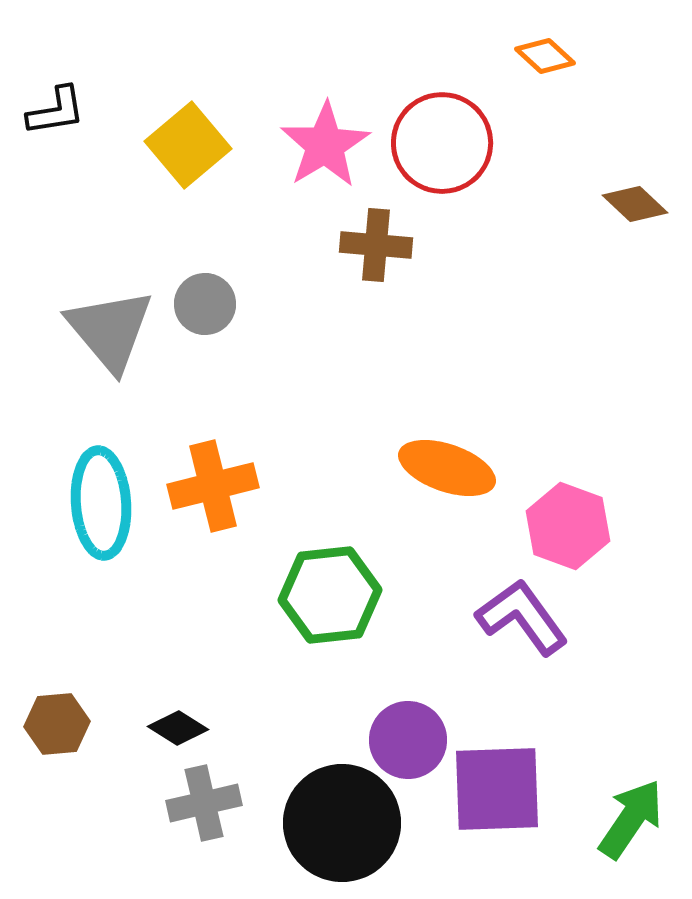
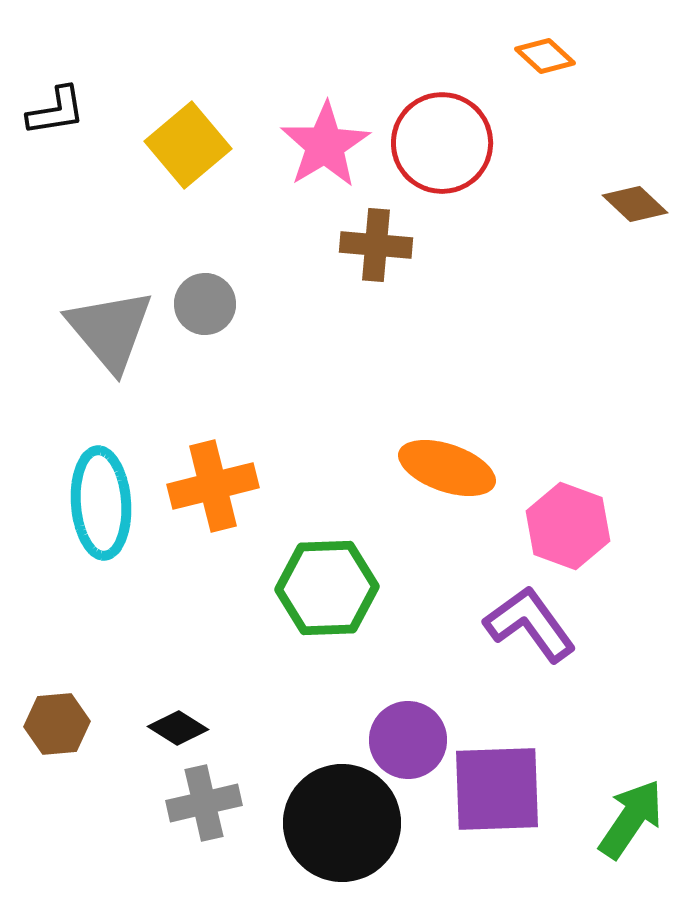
green hexagon: moved 3 px left, 7 px up; rotated 4 degrees clockwise
purple L-shape: moved 8 px right, 7 px down
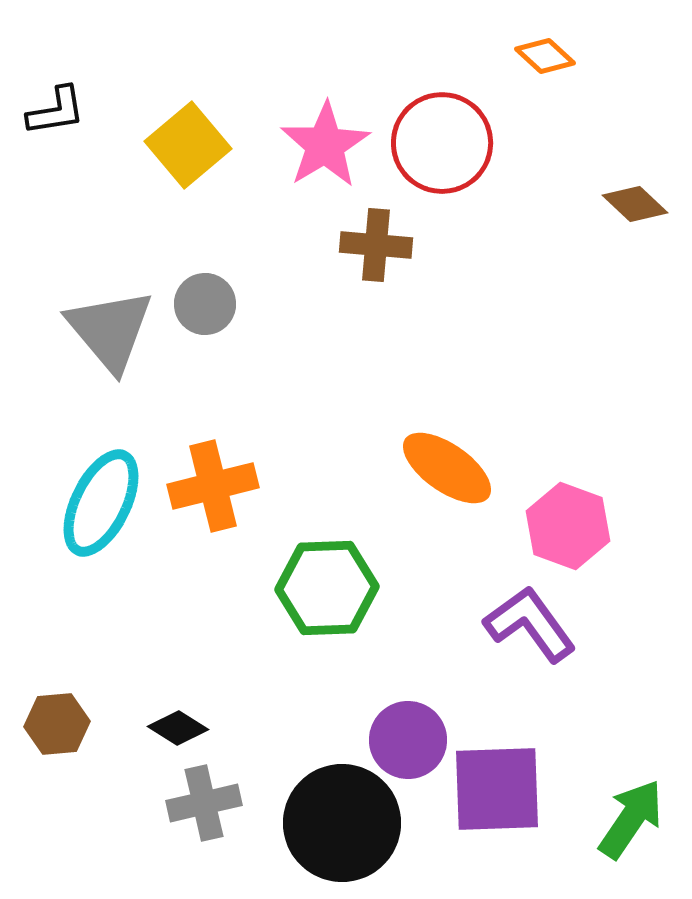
orange ellipse: rotated 16 degrees clockwise
cyan ellipse: rotated 30 degrees clockwise
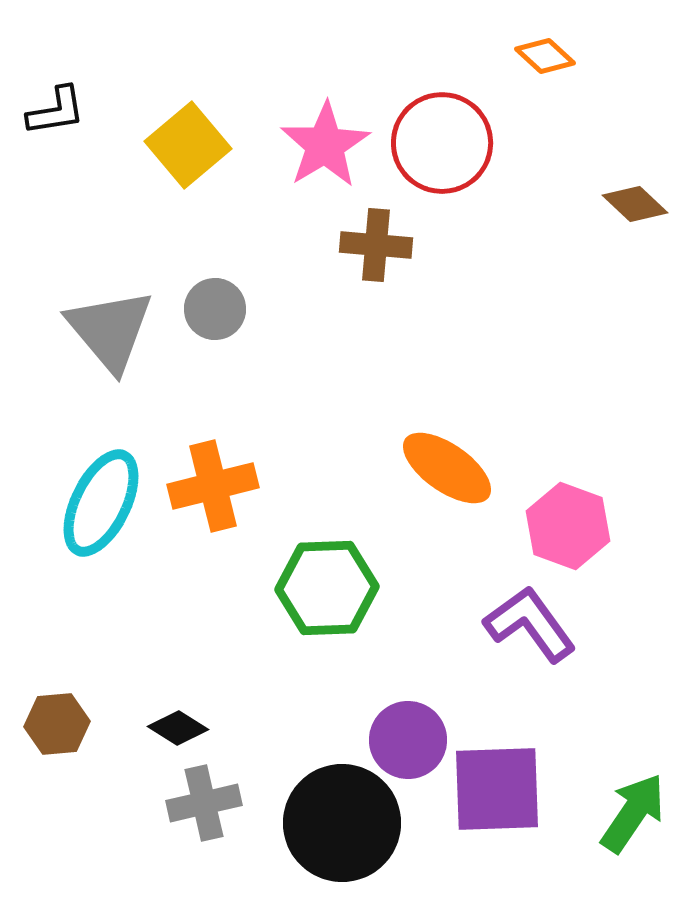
gray circle: moved 10 px right, 5 px down
green arrow: moved 2 px right, 6 px up
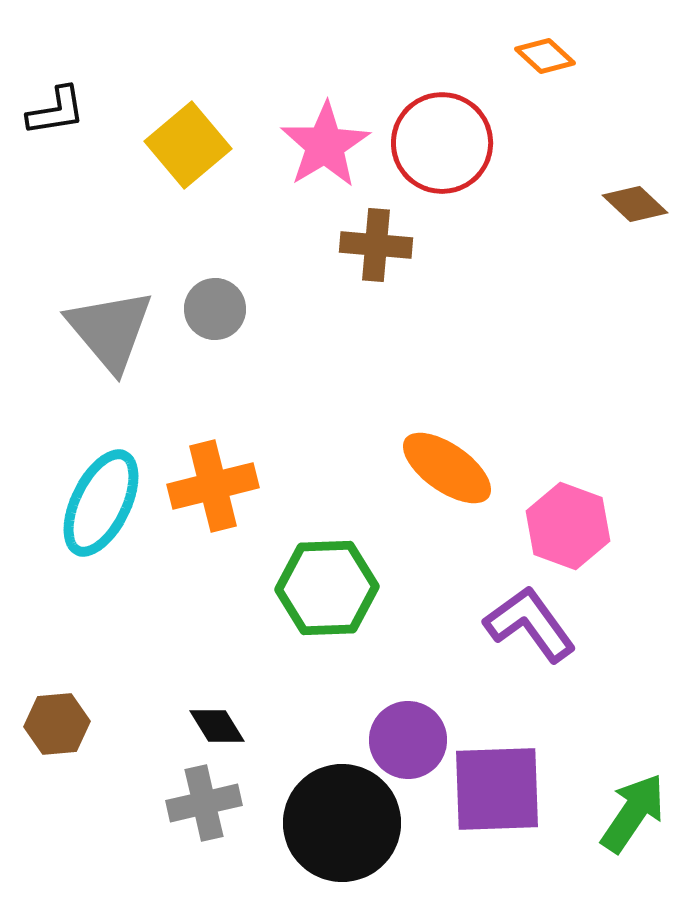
black diamond: moved 39 px right, 2 px up; rotated 26 degrees clockwise
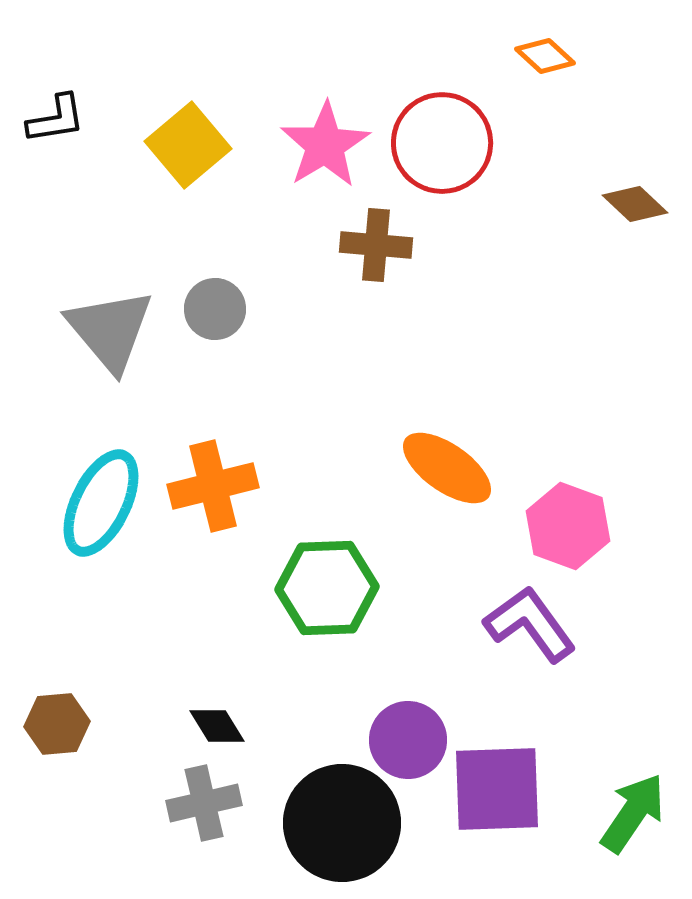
black L-shape: moved 8 px down
